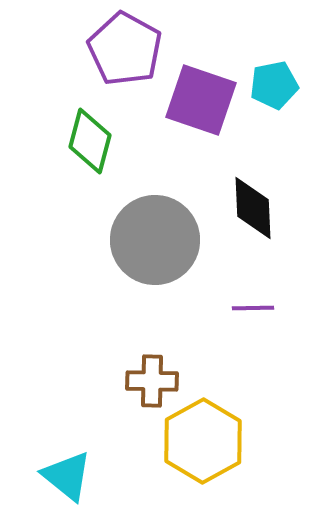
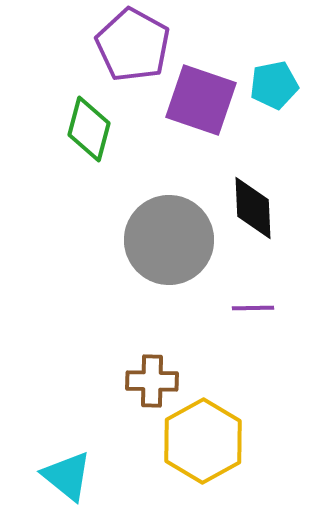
purple pentagon: moved 8 px right, 4 px up
green diamond: moved 1 px left, 12 px up
gray circle: moved 14 px right
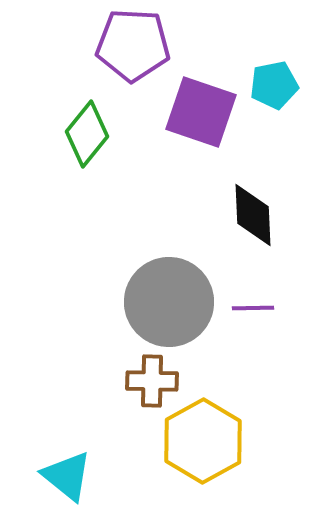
purple pentagon: rotated 26 degrees counterclockwise
purple square: moved 12 px down
green diamond: moved 2 px left, 5 px down; rotated 24 degrees clockwise
black diamond: moved 7 px down
gray circle: moved 62 px down
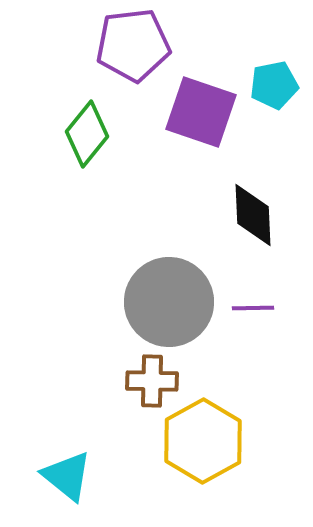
purple pentagon: rotated 10 degrees counterclockwise
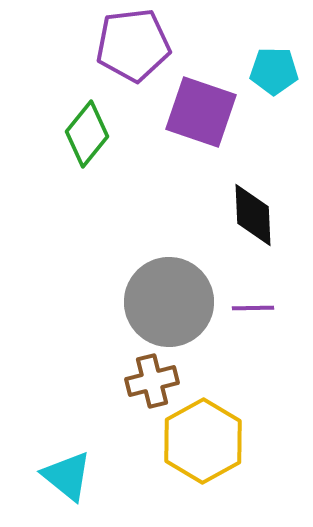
cyan pentagon: moved 14 px up; rotated 12 degrees clockwise
brown cross: rotated 15 degrees counterclockwise
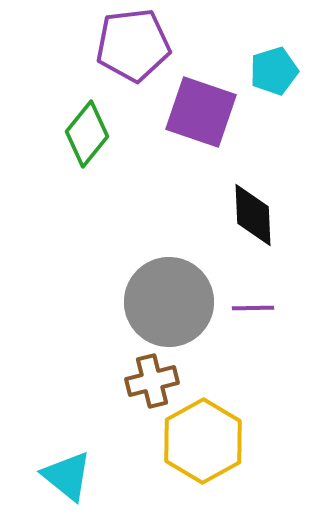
cyan pentagon: rotated 18 degrees counterclockwise
